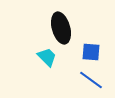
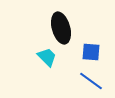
blue line: moved 1 px down
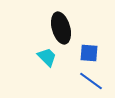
blue square: moved 2 px left, 1 px down
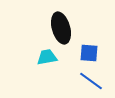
cyan trapezoid: rotated 55 degrees counterclockwise
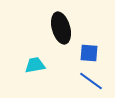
cyan trapezoid: moved 12 px left, 8 px down
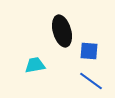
black ellipse: moved 1 px right, 3 px down
blue square: moved 2 px up
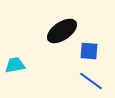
black ellipse: rotated 72 degrees clockwise
cyan trapezoid: moved 20 px left
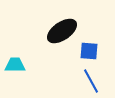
cyan trapezoid: rotated 10 degrees clockwise
blue line: rotated 25 degrees clockwise
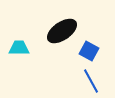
blue square: rotated 24 degrees clockwise
cyan trapezoid: moved 4 px right, 17 px up
